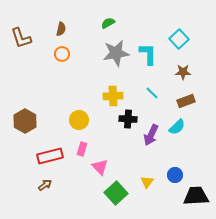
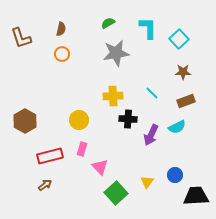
cyan L-shape: moved 26 px up
cyan semicircle: rotated 18 degrees clockwise
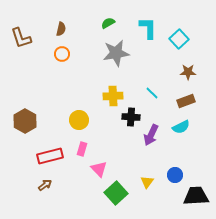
brown star: moved 5 px right
black cross: moved 3 px right, 2 px up
cyan semicircle: moved 4 px right
pink triangle: moved 1 px left, 2 px down
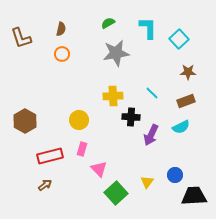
black trapezoid: moved 2 px left
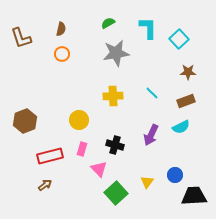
black cross: moved 16 px left, 28 px down; rotated 12 degrees clockwise
brown hexagon: rotated 10 degrees clockwise
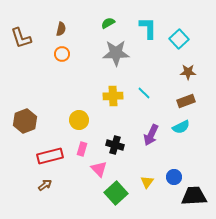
gray star: rotated 8 degrees clockwise
cyan line: moved 8 px left
blue circle: moved 1 px left, 2 px down
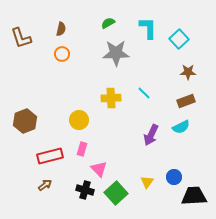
yellow cross: moved 2 px left, 2 px down
black cross: moved 30 px left, 45 px down
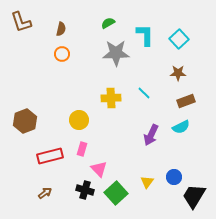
cyan L-shape: moved 3 px left, 7 px down
brown L-shape: moved 16 px up
brown star: moved 10 px left, 1 px down
brown arrow: moved 8 px down
black trapezoid: rotated 56 degrees counterclockwise
